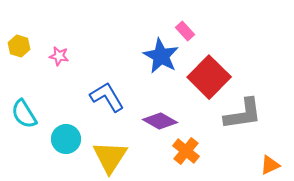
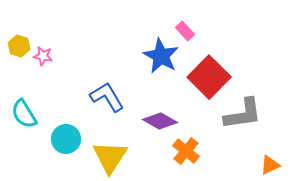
pink star: moved 16 px left
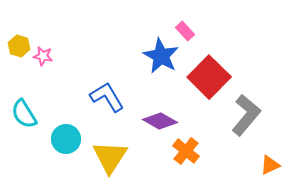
gray L-shape: moved 3 px right, 1 px down; rotated 42 degrees counterclockwise
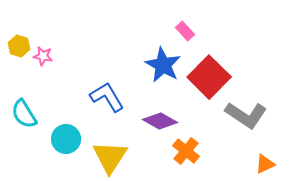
blue star: moved 2 px right, 9 px down
gray L-shape: rotated 84 degrees clockwise
orange triangle: moved 5 px left, 1 px up
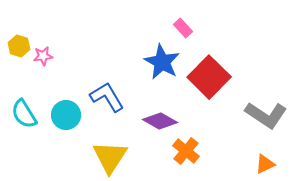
pink rectangle: moved 2 px left, 3 px up
pink star: rotated 18 degrees counterclockwise
blue star: moved 1 px left, 3 px up
gray L-shape: moved 20 px right
cyan circle: moved 24 px up
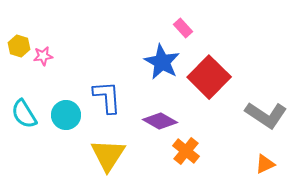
blue L-shape: rotated 27 degrees clockwise
yellow triangle: moved 2 px left, 2 px up
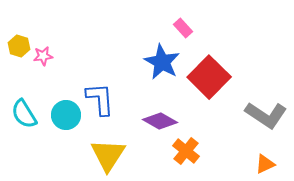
blue L-shape: moved 7 px left, 2 px down
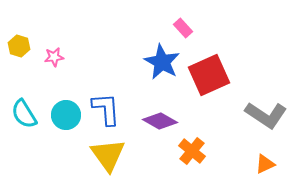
pink star: moved 11 px right, 1 px down
red square: moved 2 px up; rotated 21 degrees clockwise
blue L-shape: moved 6 px right, 10 px down
orange cross: moved 6 px right
yellow triangle: rotated 9 degrees counterclockwise
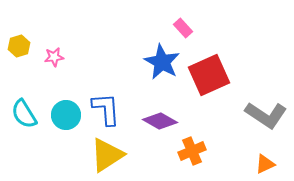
yellow hexagon: rotated 25 degrees clockwise
orange cross: rotated 28 degrees clockwise
yellow triangle: moved 1 px left; rotated 33 degrees clockwise
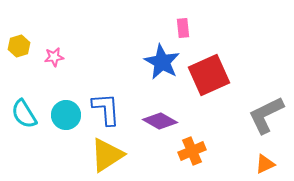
pink rectangle: rotated 36 degrees clockwise
gray L-shape: rotated 120 degrees clockwise
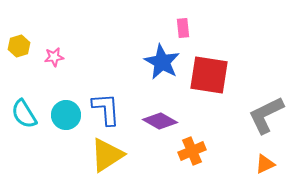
red square: rotated 33 degrees clockwise
